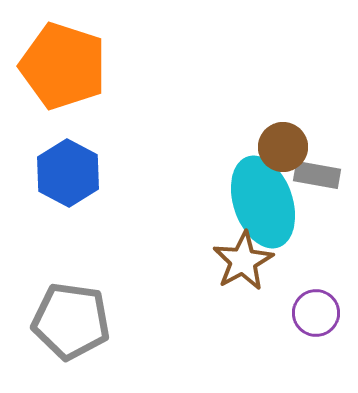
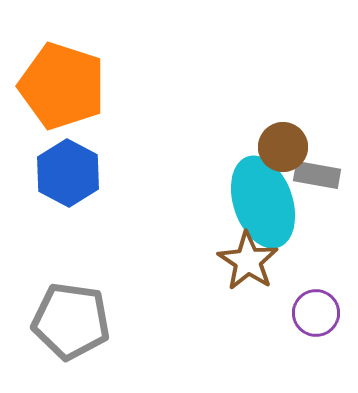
orange pentagon: moved 1 px left, 20 px down
brown star: moved 5 px right; rotated 10 degrees counterclockwise
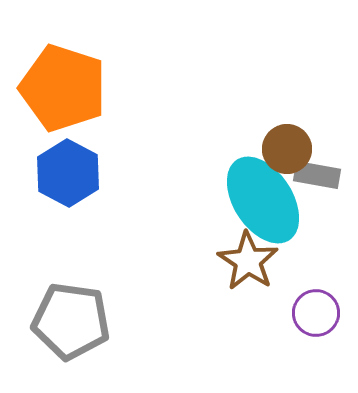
orange pentagon: moved 1 px right, 2 px down
brown circle: moved 4 px right, 2 px down
cyan ellipse: moved 2 px up; rotated 14 degrees counterclockwise
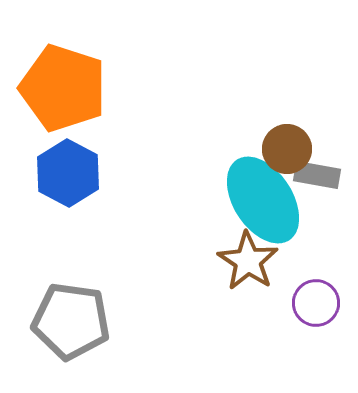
purple circle: moved 10 px up
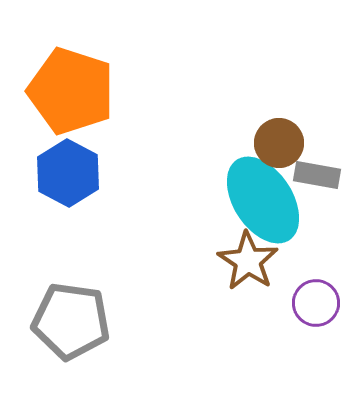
orange pentagon: moved 8 px right, 3 px down
brown circle: moved 8 px left, 6 px up
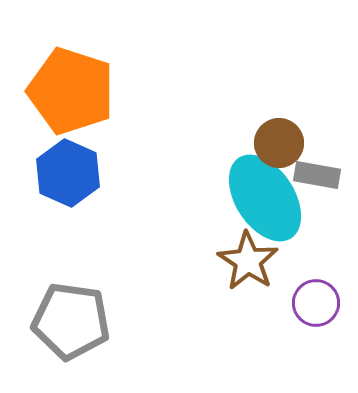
blue hexagon: rotated 4 degrees counterclockwise
cyan ellipse: moved 2 px right, 2 px up
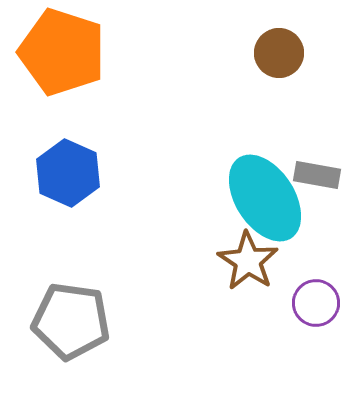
orange pentagon: moved 9 px left, 39 px up
brown circle: moved 90 px up
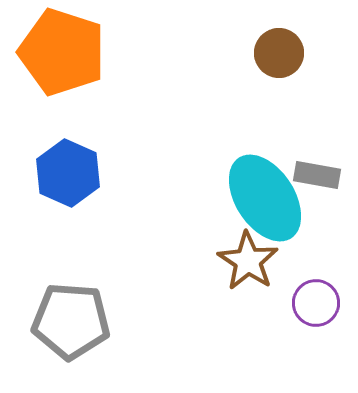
gray pentagon: rotated 4 degrees counterclockwise
